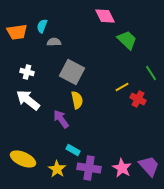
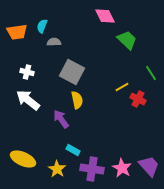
purple cross: moved 3 px right, 1 px down
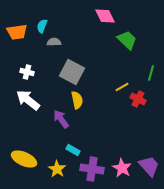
green line: rotated 49 degrees clockwise
yellow ellipse: moved 1 px right
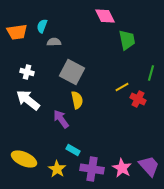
green trapezoid: rotated 35 degrees clockwise
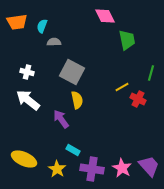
orange trapezoid: moved 10 px up
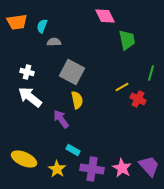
white arrow: moved 2 px right, 3 px up
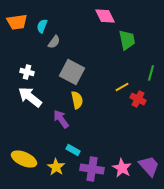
gray semicircle: rotated 128 degrees clockwise
yellow star: moved 1 px left, 2 px up
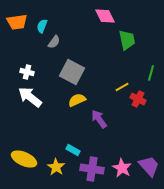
yellow semicircle: rotated 102 degrees counterclockwise
purple arrow: moved 38 px right
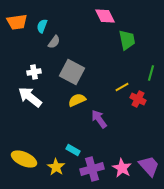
white cross: moved 7 px right; rotated 24 degrees counterclockwise
purple cross: rotated 25 degrees counterclockwise
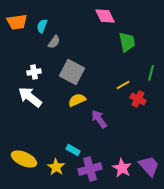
green trapezoid: moved 2 px down
yellow line: moved 1 px right, 2 px up
purple cross: moved 2 px left
